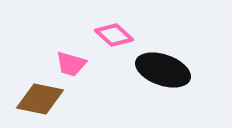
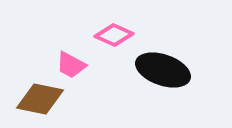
pink diamond: rotated 18 degrees counterclockwise
pink trapezoid: moved 1 px down; rotated 12 degrees clockwise
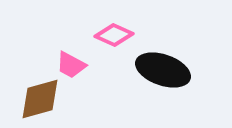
brown diamond: rotated 27 degrees counterclockwise
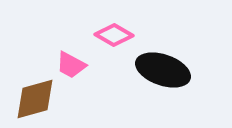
pink diamond: rotated 6 degrees clockwise
brown diamond: moved 5 px left
